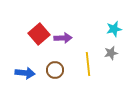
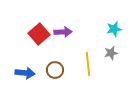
purple arrow: moved 6 px up
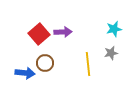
brown circle: moved 10 px left, 7 px up
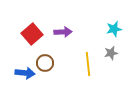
red square: moved 7 px left
